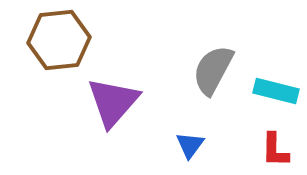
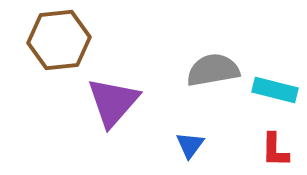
gray semicircle: rotated 52 degrees clockwise
cyan rectangle: moved 1 px left, 1 px up
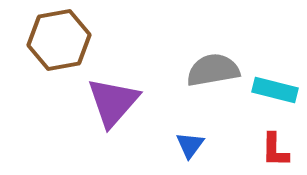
brown hexagon: rotated 4 degrees counterclockwise
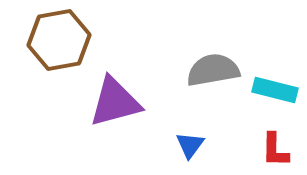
purple triangle: moved 2 px right; rotated 34 degrees clockwise
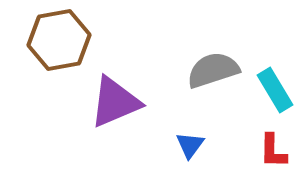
gray semicircle: rotated 8 degrees counterclockwise
cyan rectangle: rotated 45 degrees clockwise
purple triangle: rotated 8 degrees counterclockwise
red L-shape: moved 2 px left, 1 px down
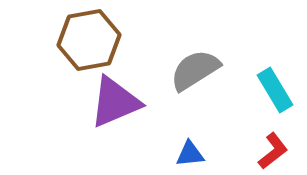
brown hexagon: moved 30 px right
gray semicircle: moved 18 px left; rotated 14 degrees counterclockwise
blue triangle: moved 9 px down; rotated 48 degrees clockwise
red L-shape: rotated 129 degrees counterclockwise
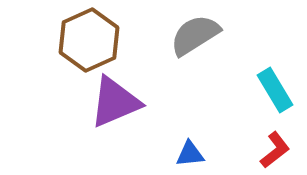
brown hexagon: rotated 14 degrees counterclockwise
gray semicircle: moved 35 px up
red L-shape: moved 2 px right, 1 px up
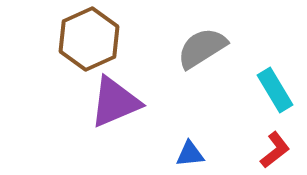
gray semicircle: moved 7 px right, 13 px down
brown hexagon: moved 1 px up
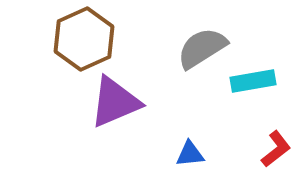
brown hexagon: moved 5 px left
cyan rectangle: moved 22 px left, 9 px up; rotated 69 degrees counterclockwise
red L-shape: moved 1 px right, 1 px up
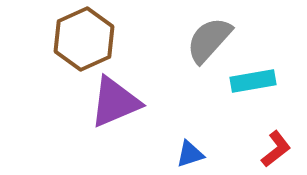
gray semicircle: moved 7 px right, 8 px up; rotated 16 degrees counterclockwise
blue triangle: rotated 12 degrees counterclockwise
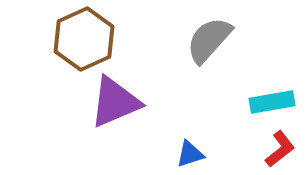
cyan rectangle: moved 19 px right, 21 px down
red L-shape: moved 4 px right
